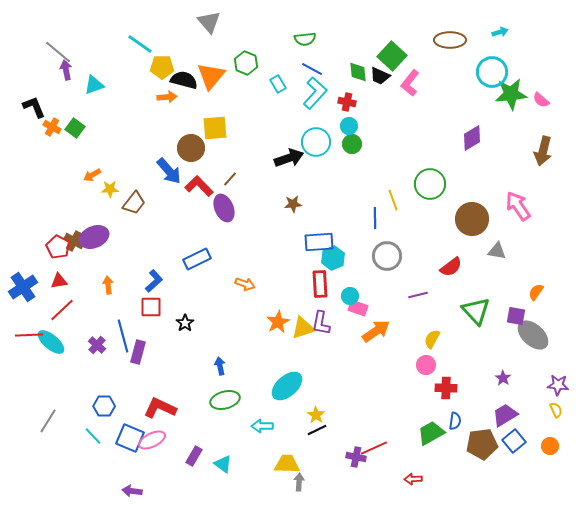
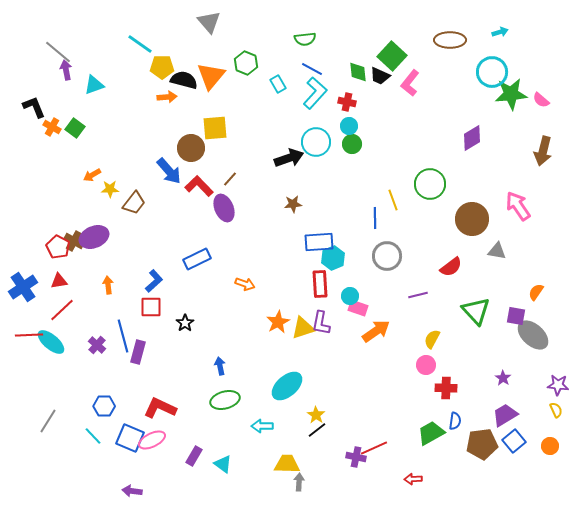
black line at (317, 430): rotated 12 degrees counterclockwise
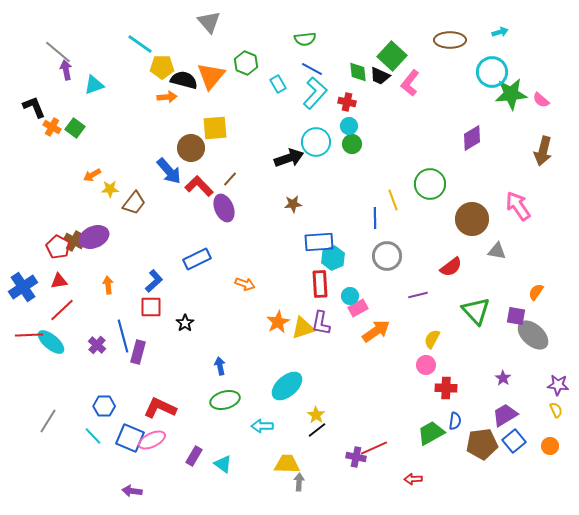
pink rectangle at (358, 308): rotated 48 degrees counterclockwise
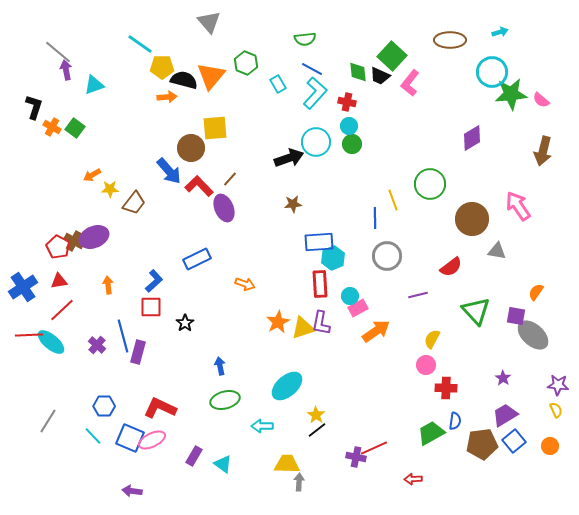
black L-shape at (34, 107): rotated 40 degrees clockwise
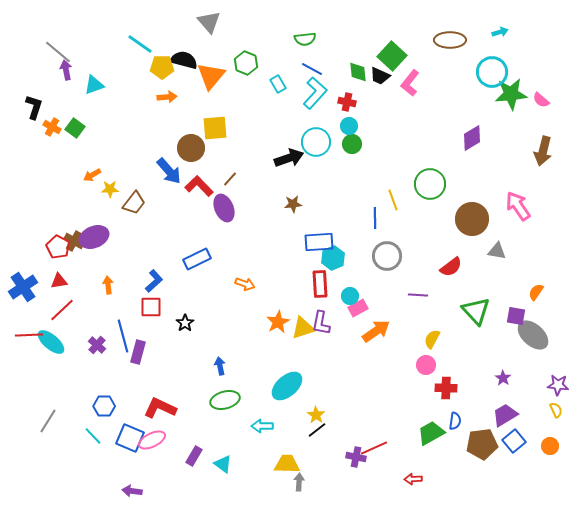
black semicircle at (184, 80): moved 20 px up
purple line at (418, 295): rotated 18 degrees clockwise
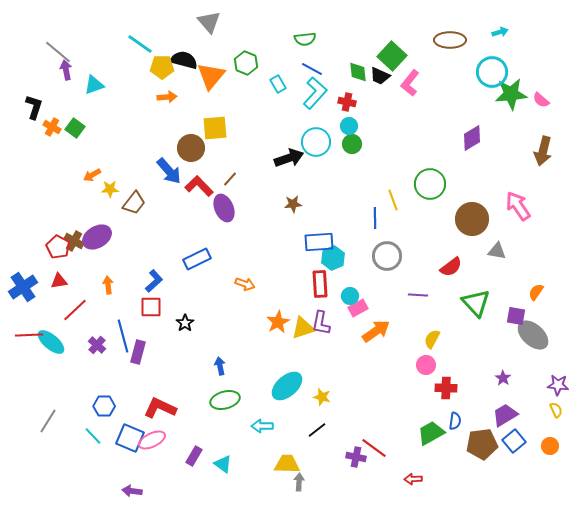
purple ellipse at (94, 237): moved 3 px right; rotated 8 degrees counterclockwise
red line at (62, 310): moved 13 px right
green triangle at (476, 311): moved 8 px up
yellow star at (316, 415): moved 6 px right, 18 px up; rotated 18 degrees counterclockwise
red line at (374, 448): rotated 60 degrees clockwise
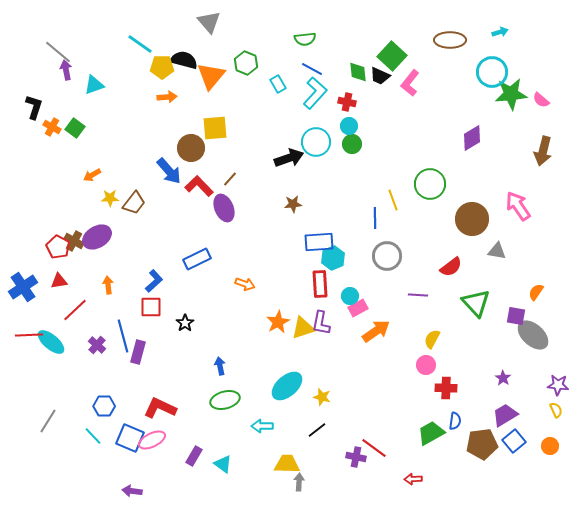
yellow star at (110, 189): moved 9 px down
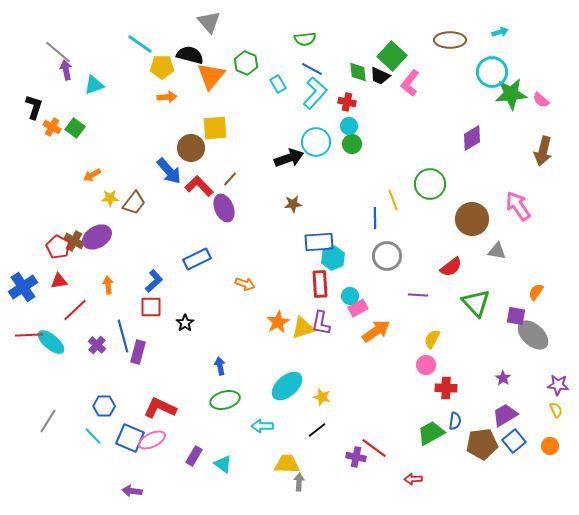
black semicircle at (184, 60): moved 6 px right, 5 px up
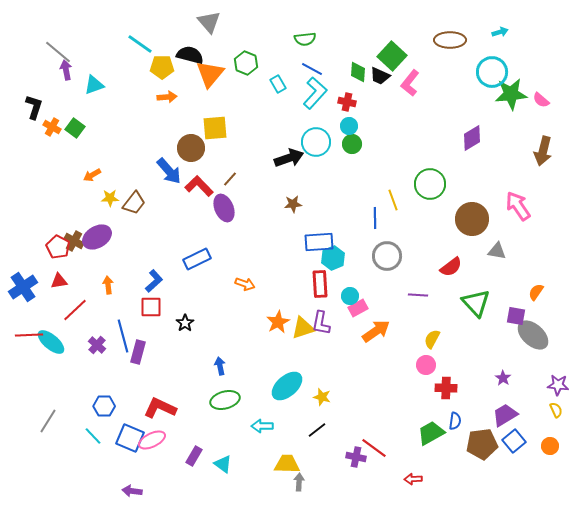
green diamond at (358, 72): rotated 10 degrees clockwise
orange triangle at (211, 76): moved 1 px left, 2 px up
